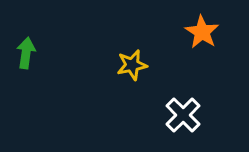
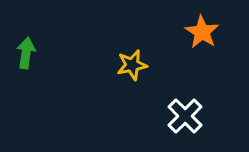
white cross: moved 2 px right, 1 px down
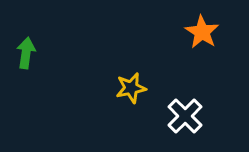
yellow star: moved 1 px left, 23 px down
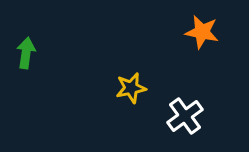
orange star: rotated 20 degrees counterclockwise
white cross: rotated 9 degrees clockwise
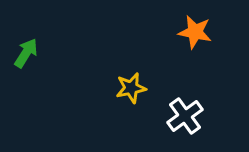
orange star: moved 7 px left
green arrow: rotated 24 degrees clockwise
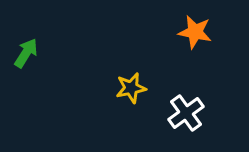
white cross: moved 1 px right, 3 px up
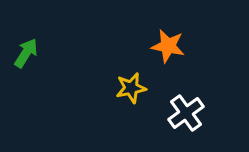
orange star: moved 27 px left, 14 px down
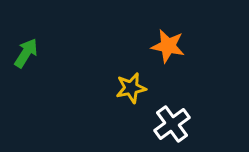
white cross: moved 14 px left, 11 px down
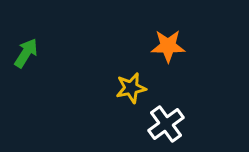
orange star: rotated 12 degrees counterclockwise
white cross: moved 6 px left
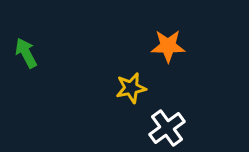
green arrow: rotated 60 degrees counterclockwise
white cross: moved 1 px right, 4 px down
